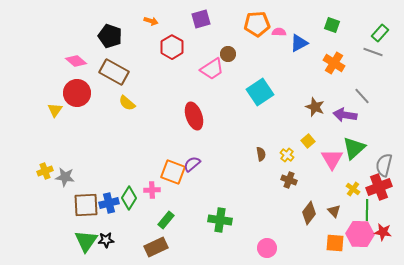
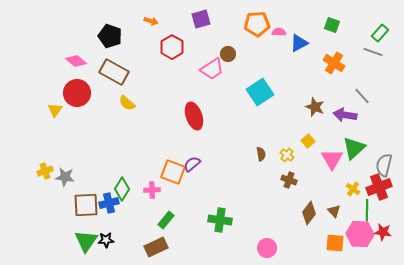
green diamond at (129, 198): moved 7 px left, 9 px up
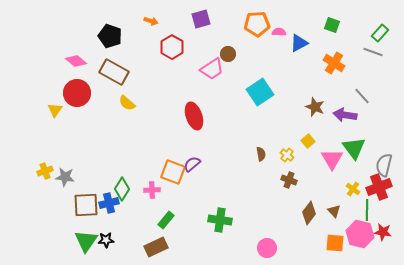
green triangle at (354, 148): rotated 25 degrees counterclockwise
pink hexagon at (360, 234): rotated 12 degrees clockwise
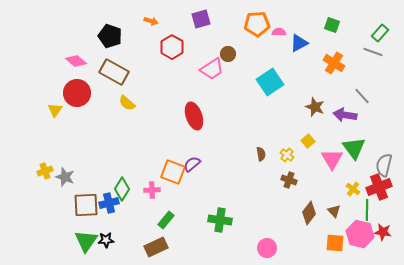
cyan square at (260, 92): moved 10 px right, 10 px up
gray star at (65, 177): rotated 12 degrees clockwise
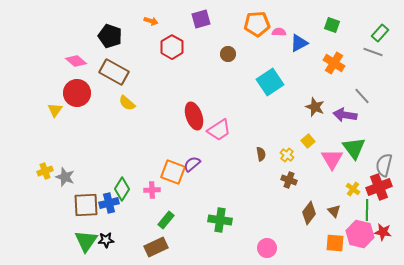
pink trapezoid at (212, 69): moved 7 px right, 61 px down
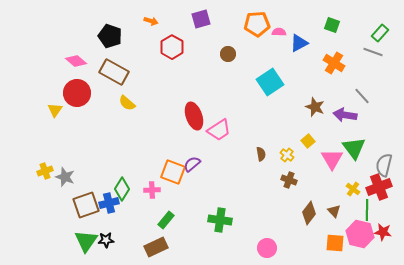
brown square at (86, 205): rotated 16 degrees counterclockwise
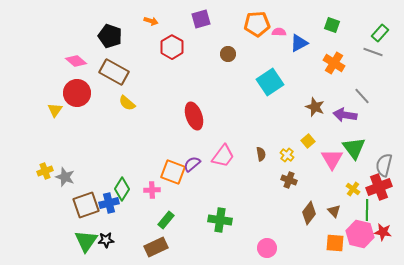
pink trapezoid at (219, 130): moved 4 px right, 26 px down; rotated 20 degrees counterclockwise
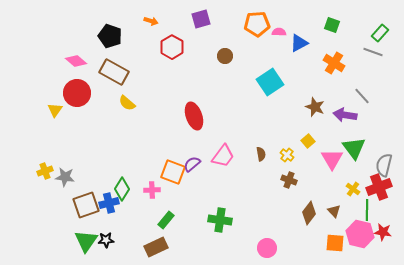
brown circle at (228, 54): moved 3 px left, 2 px down
gray star at (65, 177): rotated 12 degrees counterclockwise
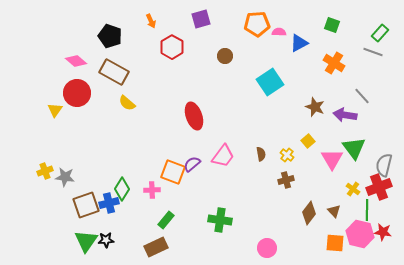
orange arrow at (151, 21): rotated 48 degrees clockwise
brown cross at (289, 180): moved 3 px left; rotated 35 degrees counterclockwise
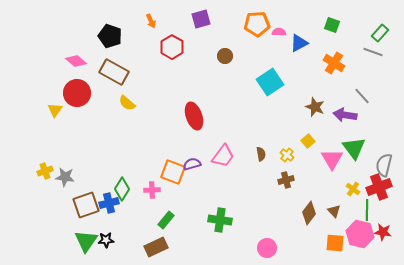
purple semicircle at (192, 164): rotated 24 degrees clockwise
